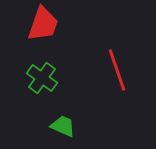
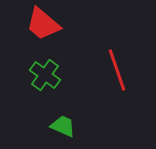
red trapezoid: rotated 111 degrees clockwise
green cross: moved 3 px right, 3 px up
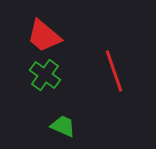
red trapezoid: moved 1 px right, 12 px down
red line: moved 3 px left, 1 px down
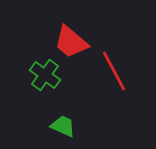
red trapezoid: moved 27 px right, 6 px down
red line: rotated 9 degrees counterclockwise
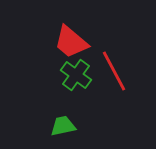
green cross: moved 31 px right
green trapezoid: rotated 36 degrees counterclockwise
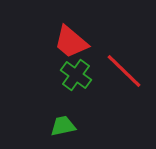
red line: moved 10 px right; rotated 18 degrees counterclockwise
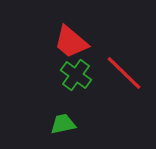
red line: moved 2 px down
green trapezoid: moved 2 px up
